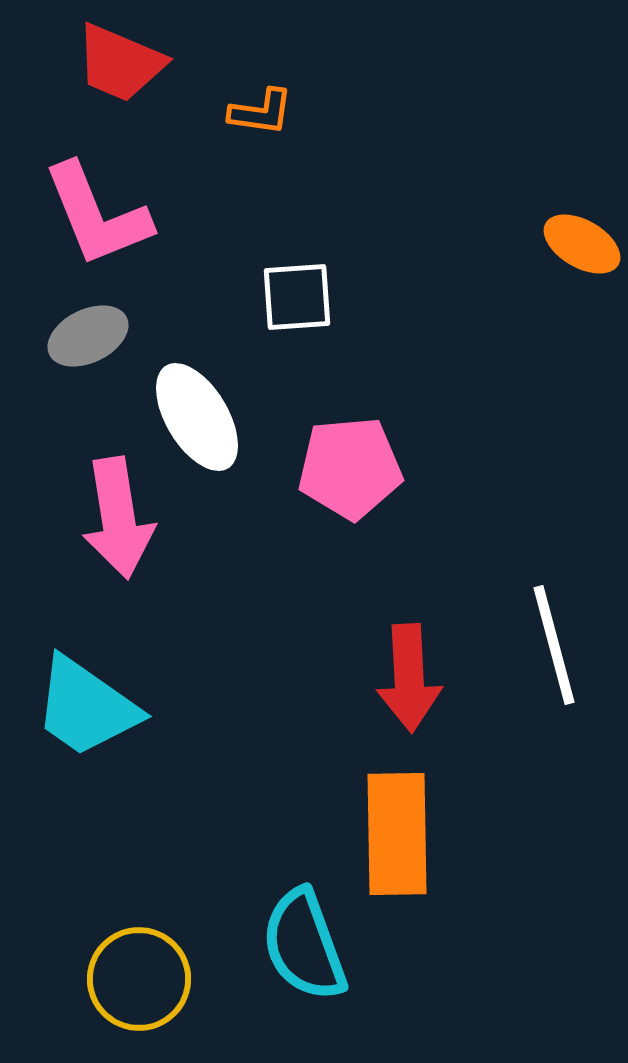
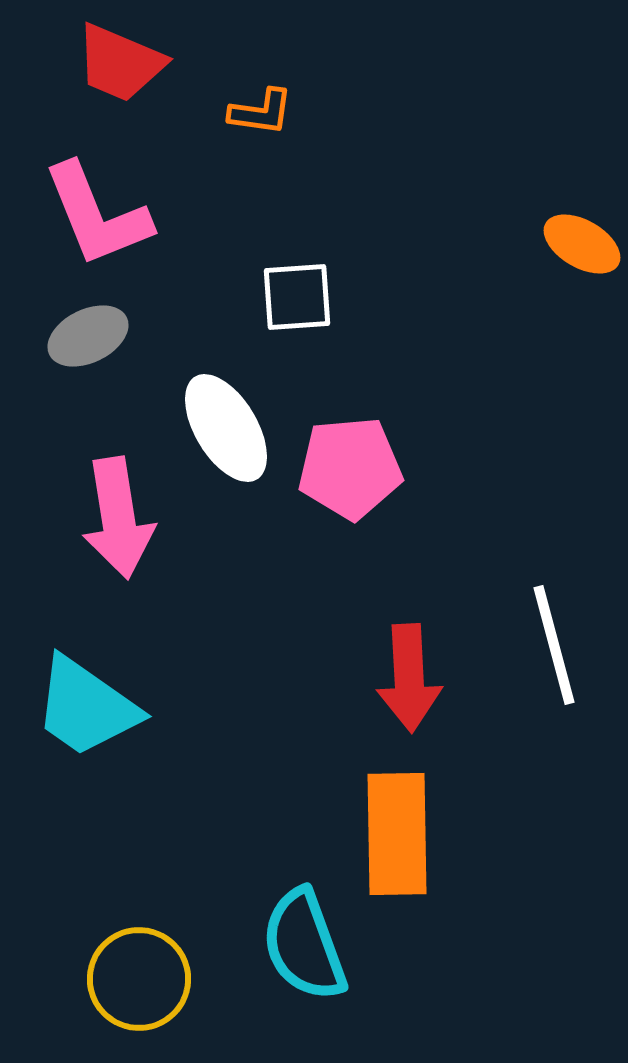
white ellipse: moved 29 px right, 11 px down
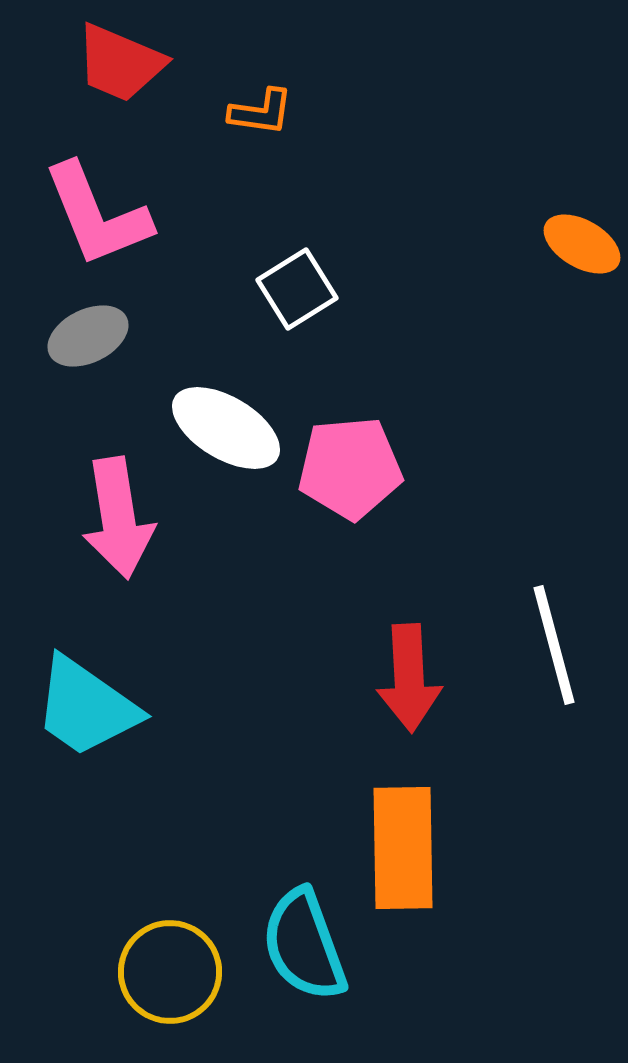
white square: moved 8 px up; rotated 28 degrees counterclockwise
white ellipse: rotated 28 degrees counterclockwise
orange rectangle: moved 6 px right, 14 px down
yellow circle: moved 31 px right, 7 px up
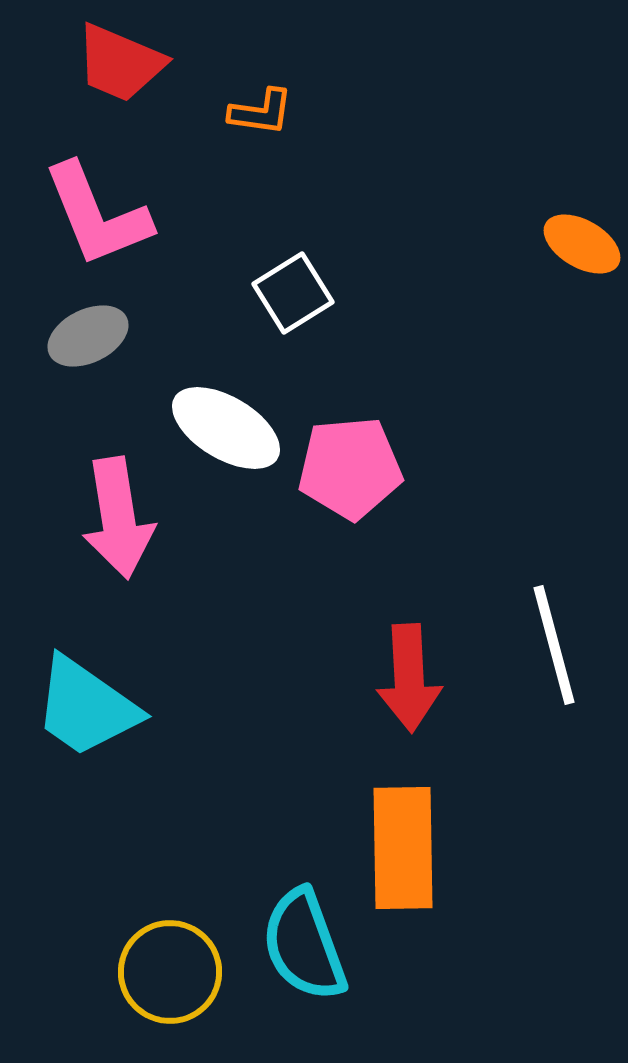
white square: moved 4 px left, 4 px down
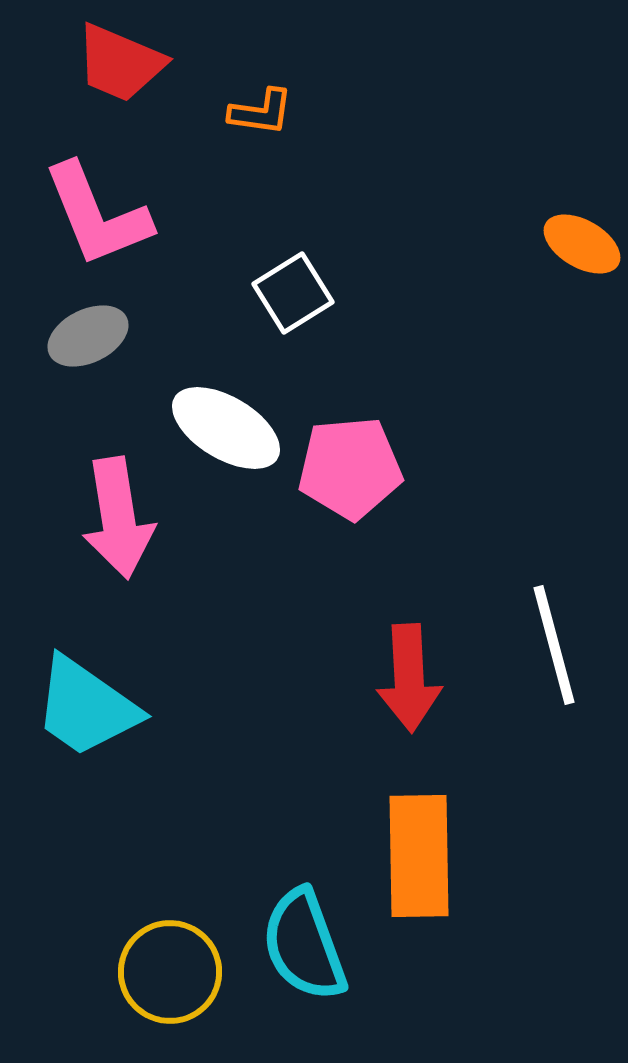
orange rectangle: moved 16 px right, 8 px down
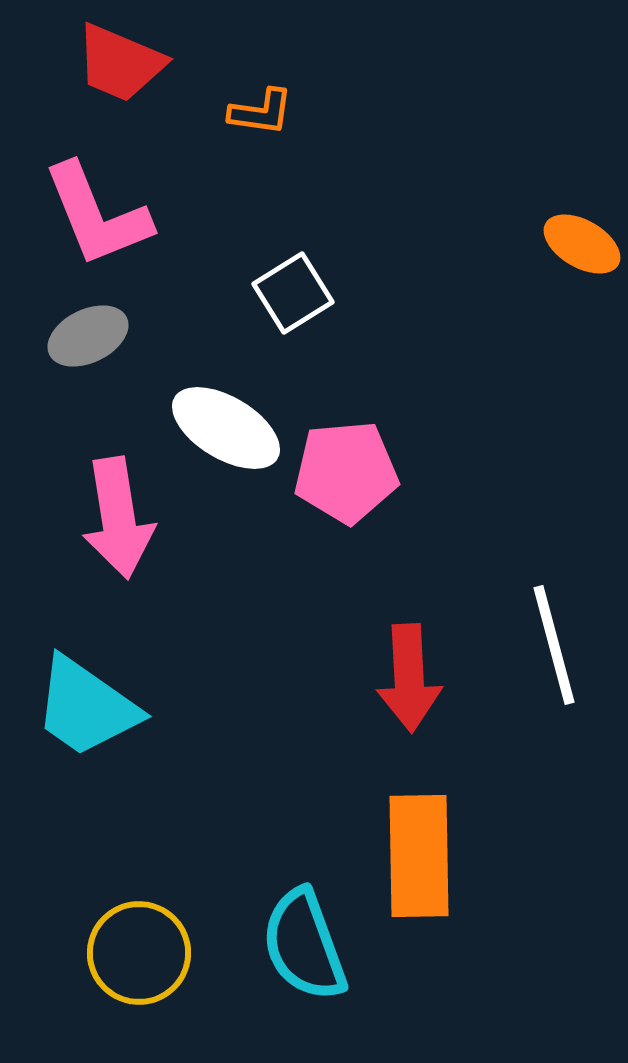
pink pentagon: moved 4 px left, 4 px down
yellow circle: moved 31 px left, 19 px up
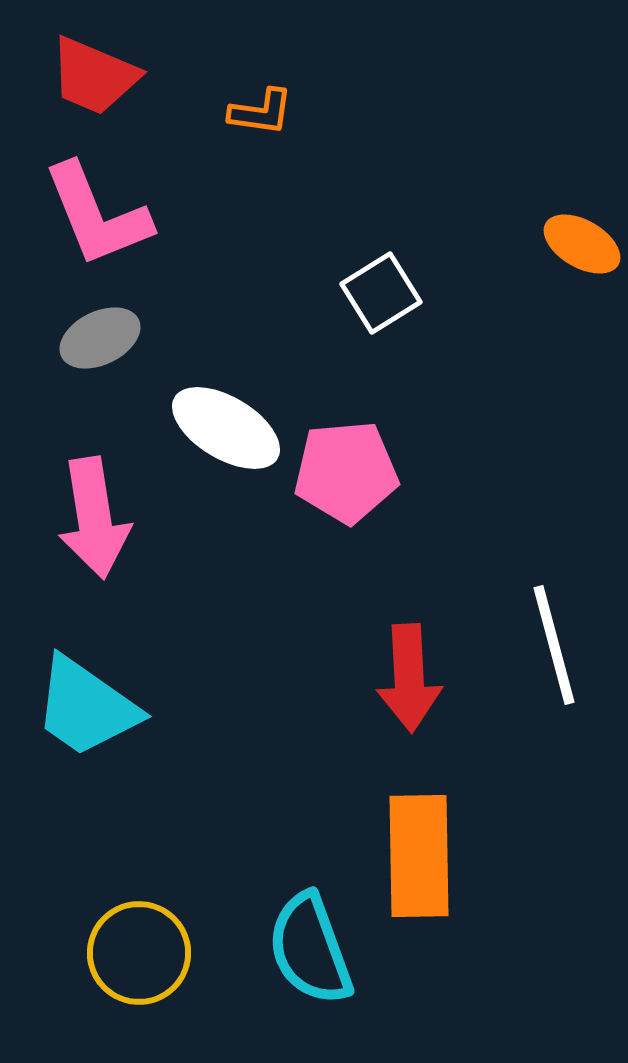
red trapezoid: moved 26 px left, 13 px down
white square: moved 88 px right
gray ellipse: moved 12 px right, 2 px down
pink arrow: moved 24 px left
cyan semicircle: moved 6 px right, 4 px down
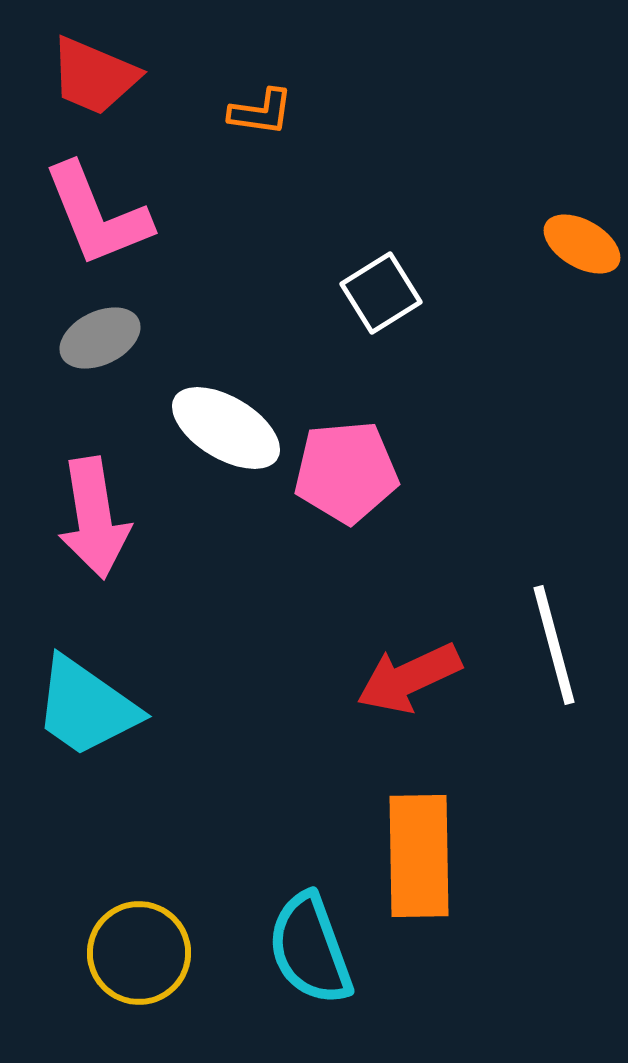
red arrow: rotated 68 degrees clockwise
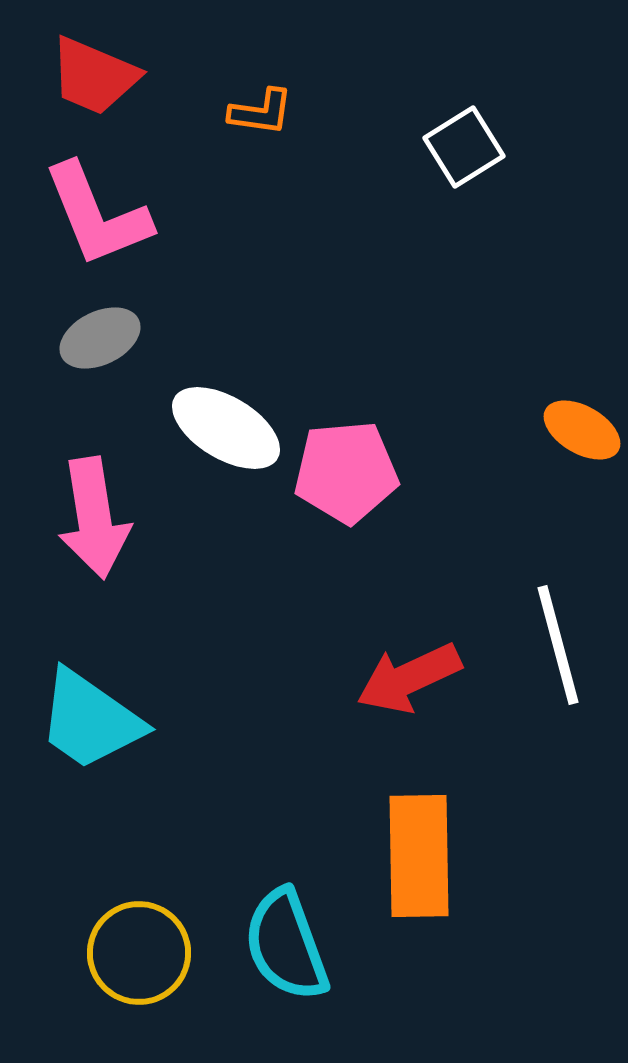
orange ellipse: moved 186 px down
white square: moved 83 px right, 146 px up
white line: moved 4 px right
cyan trapezoid: moved 4 px right, 13 px down
cyan semicircle: moved 24 px left, 4 px up
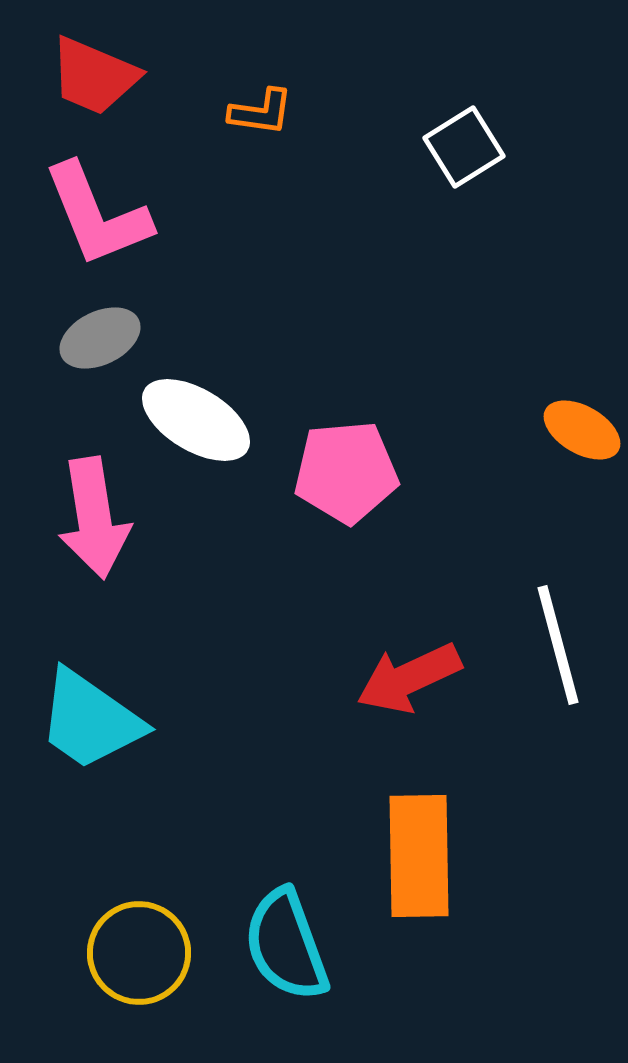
white ellipse: moved 30 px left, 8 px up
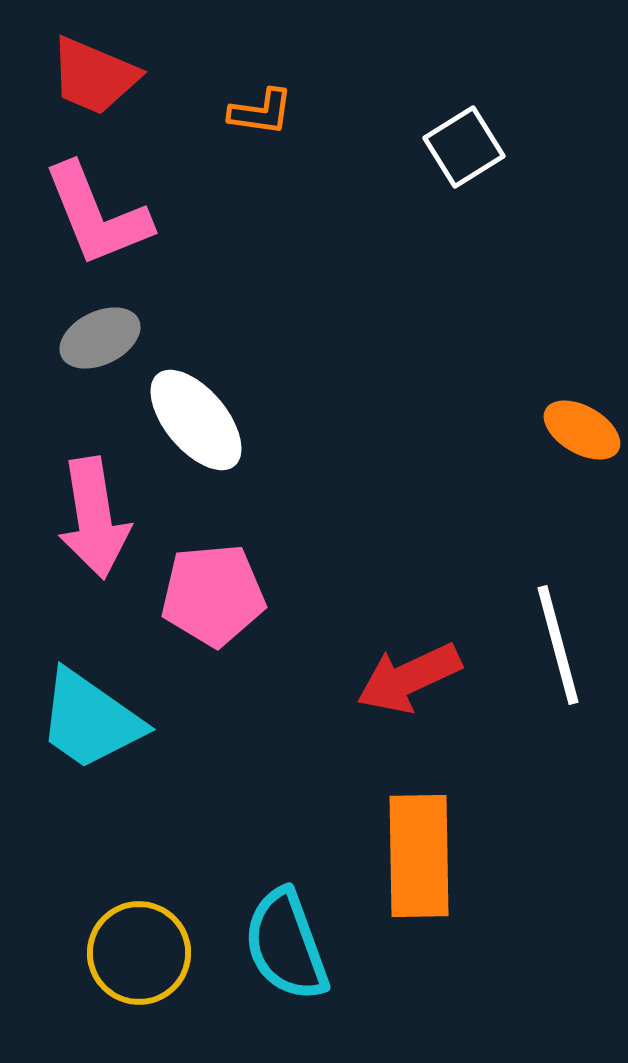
white ellipse: rotated 19 degrees clockwise
pink pentagon: moved 133 px left, 123 px down
